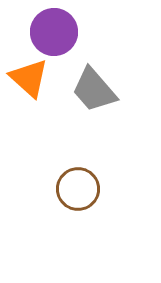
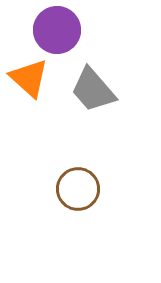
purple circle: moved 3 px right, 2 px up
gray trapezoid: moved 1 px left
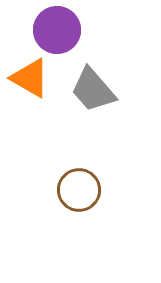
orange triangle: moved 1 px right; rotated 12 degrees counterclockwise
brown circle: moved 1 px right, 1 px down
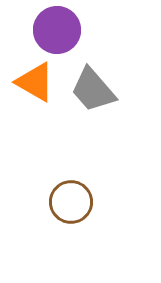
orange triangle: moved 5 px right, 4 px down
brown circle: moved 8 px left, 12 px down
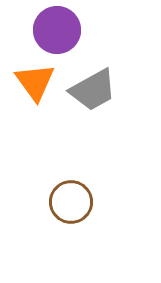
orange triangle: rotated 24 degrees clockwise
gray trapezoid: rotated 78 degrees counterclockwise
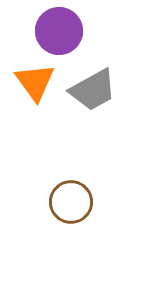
purple circle: moved 2 px right, 1 px down
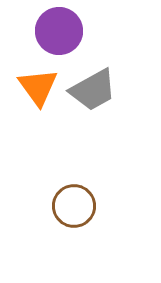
orange triangle: moved 3 px right, 5 px down
brown circle: moved 3 px right, 4 px down
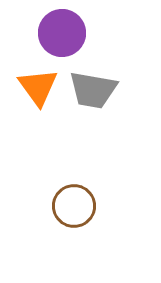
purple circle: moved 3 px right, 2 px down
gray trapezoid: rotated 39 degrees clockwise
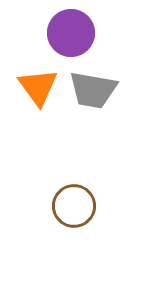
purple circle: moved 9 px right
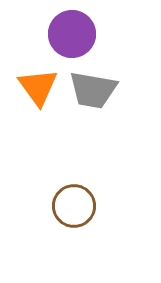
purple circle: moved 1 px right, 1 px down
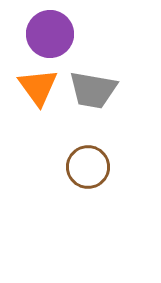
purple circle: moved 22 px left
brown circle: moved 14 px right, 39 px up
